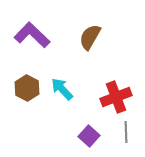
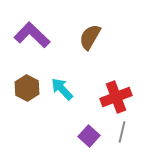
gray line: moved 4 px left; rotated 15 degrees clockwise
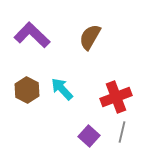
brown hexagon: moved 2 px down
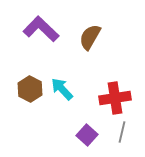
purple L-shape: moved 9 px right, 6 px up
brown hexagon: moved 3 px right, 1 px up
red cross: moved 1 px left, 1 px down; rotated 12 degrees clockwise
purple square: moved 2 px left, 1 px up
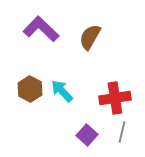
cyan arrow: moved 2 px down
